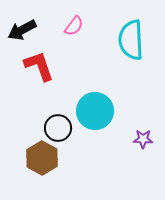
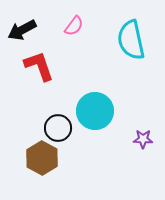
cyan semicircle: rotated 9 degrees counterclockwise
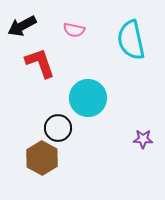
pink semicircle: moved 4 px down; rotated 65 degrees clockwise
black arrow: moved 4 px up
red L-shape: moved 1 px right, 3 px up
cyan circle: moved 7 px left, 13 px up
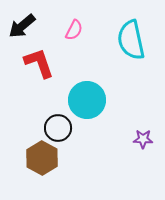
black arrow: rotated 12 degrees counterclockwise
pink semicircle: rotated 75 degrees counterclockwise
red L-shape: moved 1 px left
cyan circle: moved 1 px left, 2 px down
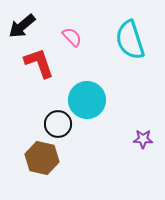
pink semicircle: moved 2 px left, 7 px down; rotated 70 degrees counterclockwise
cyan semicircle: moved 1 px left; rotated 6 degrees counterclockwise
black circle: moved 4 px up
brown hexagon: rotated 16 degrees counterclockwise
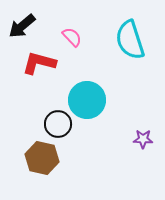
red L-shape: rotated 56 degrees counterclockwise
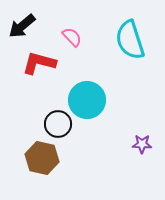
purple star: moved 1 px left, 5 px down
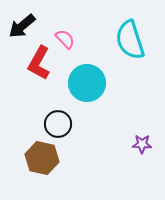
pink semicircle: moved 7 px left, 2 px down
red L-shape: rotated 76 degrees counterclockwise
cyan circle: moved 17 px up
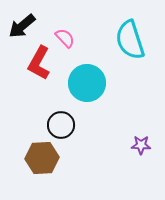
pink semicircle: moved 1 px up
black circle: moved 3 px right, 1 px down
purple star: moved 1 px left, 1 px down
brown hexagon: rotated 16 degrees counterclockwise
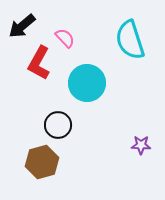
black circle: moved 3 px left
brown hexagon: moved 4 px down; rotated 12 degrees counterclockwise
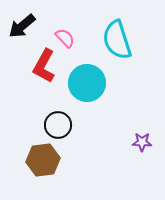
cyan semicircle: moved 13 px left
red L-shape: moved 5 px right, 3 px down
purple star: moved 1 px right, 3 px up
brown hexagon: moved 1 px right, 2 px up; rotated 8 degrees clockwise
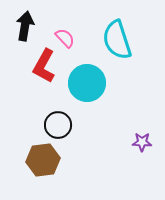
black arrow: moved 3 px right; rotated 140 degrees clockwise
